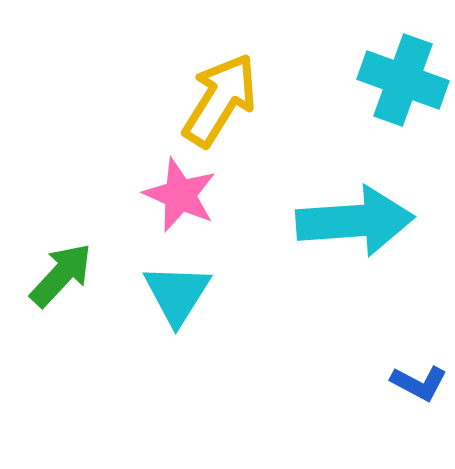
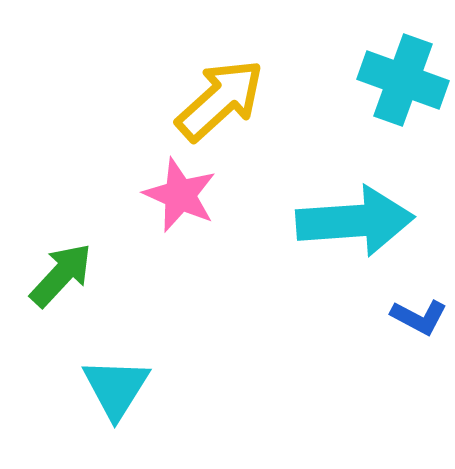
yellow arrow: rotated 16 degrees clockwise
cyan triangle: moved 61 px left, 94 px down
blue L-shape: moved 66 px up
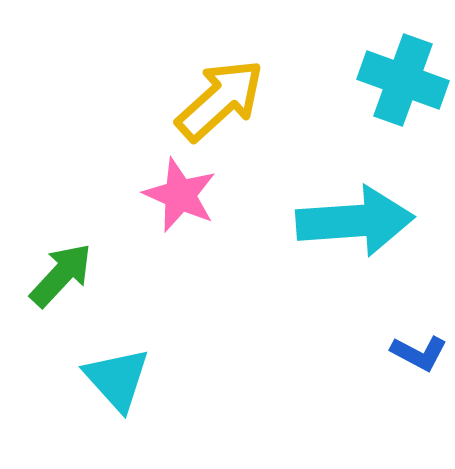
blue L-shape: moved 36 px down
cyan triangle: moved 1 px right, 9 px up; rotated 14 degrees counterclockwise
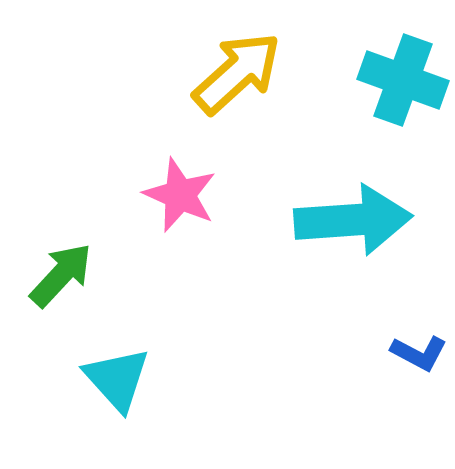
yellow arrow: moved 17 px right, 27 px up
cyan arrow: moved 2 px left, 1 px up
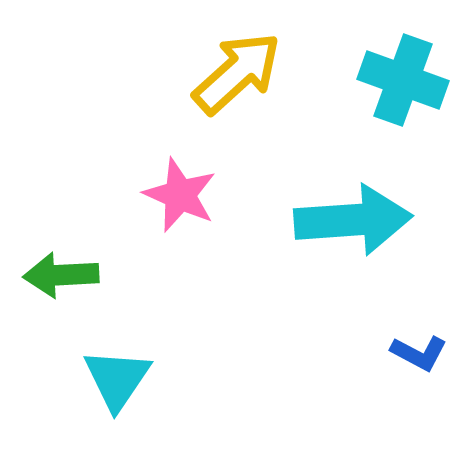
green arrow: rotated 136 degrees counterclockwise
cyan triangle: rotated 16 degrees clockwise
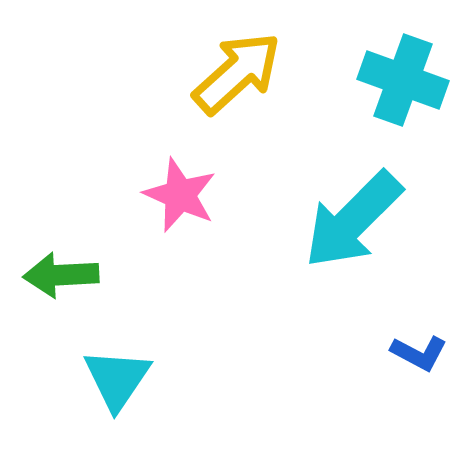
cyan arrow: rotated 139 degrees clockwise
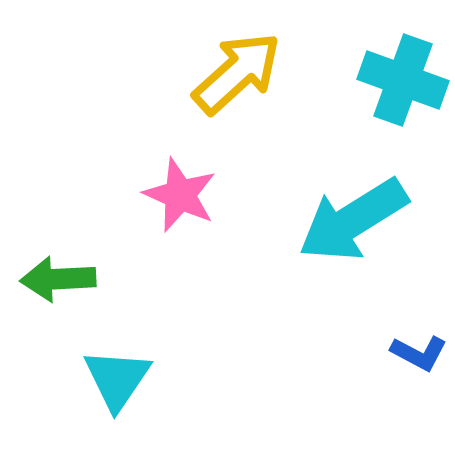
cyan arrow: rotated 13 degrees clockwise
green arrow: moved 3 px left, 4 px down
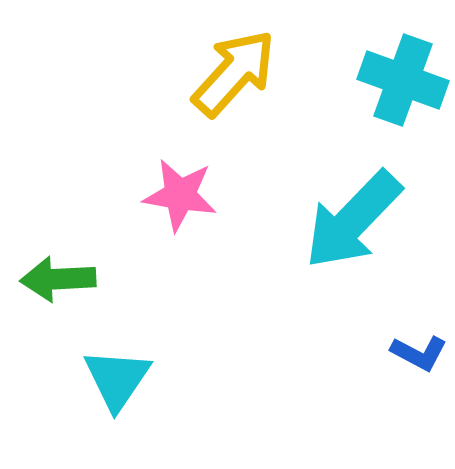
yellow arrow: moved 3 px left; rotated 6 degrees counterclockwise
pink star: rotated 14 degrees counterclockwise
cyan arrow: rotated 14 degrees counterclockwise
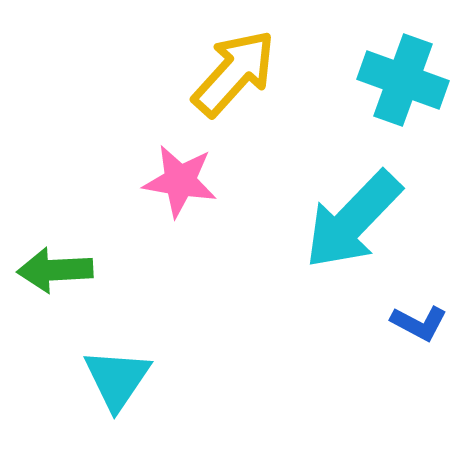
pink star: moved 14 px up
green arrow: moved 3 px left, 9 px up
blue L-shape: moved 30 px up
